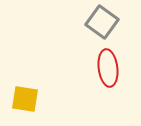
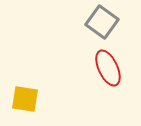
red ellipse: rotated 18 degrees counterclockwise
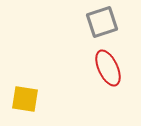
gray square: rotated 36 degrees clockwise
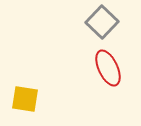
gray square: rotated 28 degrees counterclockwise
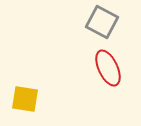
gray square: rotated 16 degrees counterclockwise
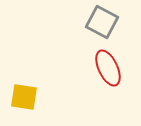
yellow square: moved 1 px left, 2 px up
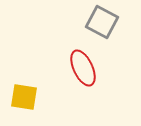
red ellipse: moved 25 px left
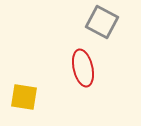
red ellipse: rotated 12 degrees clockwise
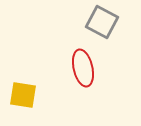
yellow square: moved 1 px left, 2 px up
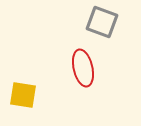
gray square: rotated 8 degrees counterclockwise
